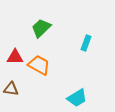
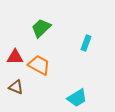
brown triangle: moved 5 px right, 2 px up; rotated 14 degrees clockwise
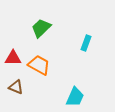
red triangle: moved 2 px left, 1 px down
cyan trapezoid: moved 2 px left, 1 px up; rotated 35 degrees counterclockwise
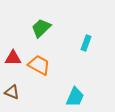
brown triangle: moved 4 px left, 5 px down
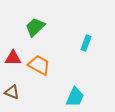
green trapezoid: moved 6 px left, 1 px up
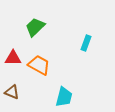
cyan trapezoid: moved 11 px left; rotated 10 degrees counterclockwise
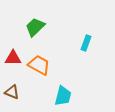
cyan trapezoid: moved 1 px left, 1 px up
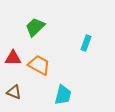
brown triangle: moved 2 px right
cyan trapezoid: moved 1 px up
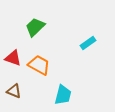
cyan rectangle: moved 2 px right; rotated 35 degrees clockwise
red triangle: rotated 18 degrees clockwise
brown triangle: moved 1 px up
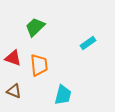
orange trapezoid: rotated 55 degrees clockwise
